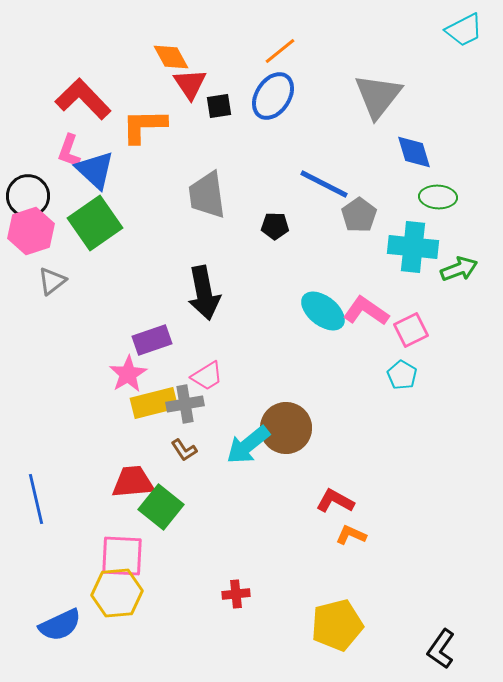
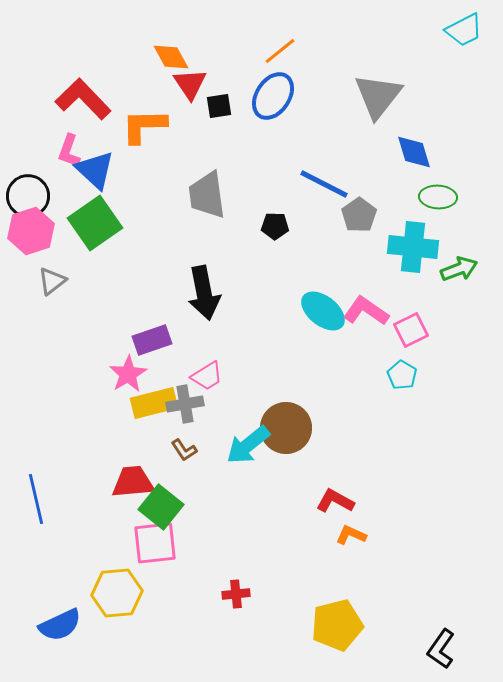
pink square at (122, 556): moved 33 px right, 13 px up; rotated 9 degrees counterclockwise
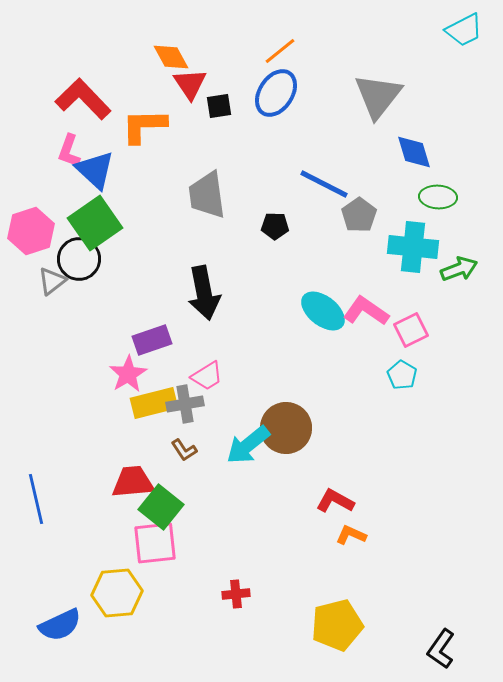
blue ellipse at (273, 96): moved 3 px right, 3 px up
black circle at (28, 196): moved 51 px right, 63 px down
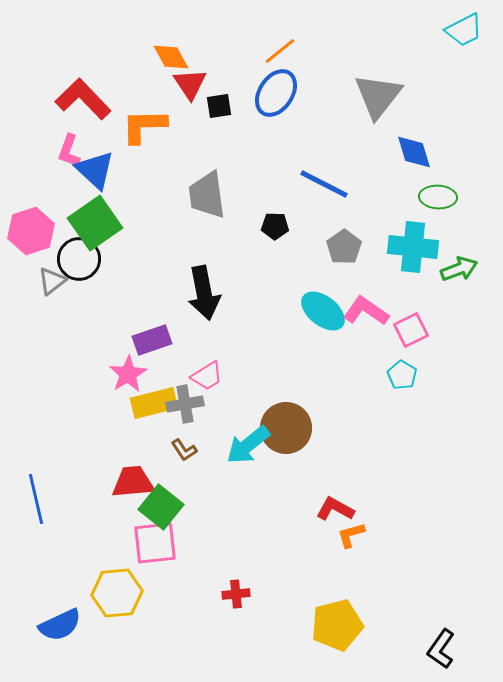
gray pentagon at (359, 215): moved 15 px left, 32 px down
red L-shape at (335, 501): moved 8 px down
orange L-shape at (351, 535): rotated 40 degrees counterclockwise
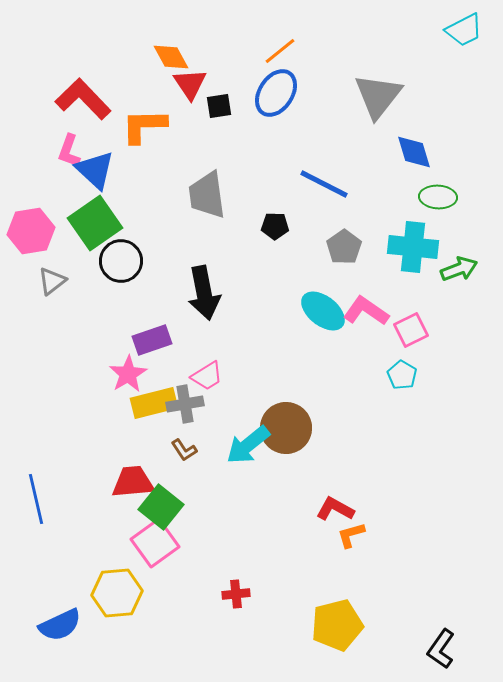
pink hexagon at (31, 231): rotated 9 degrees clockwise
black circle at (79, 259): moved 42 px right, 2 px down
pink square at (155, 543): rotated 30 degrees counterclockwise
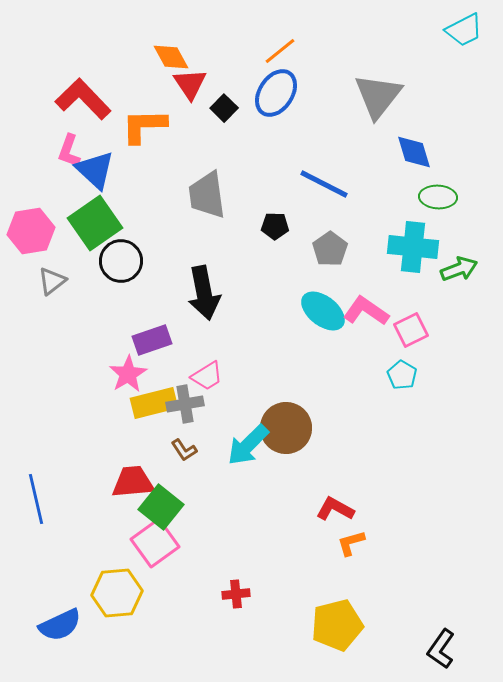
black square at (219, 106): moved 5 px right, 2 px down; rotated 36 degrees counterclockwise
gray pentagon at (344, 247): moved 14 px left, 2 px down
cyan arrow at (248, 445): rotated 6 degrees counterclockwise
orange L-shape at (351, 535): moved 8 px down
